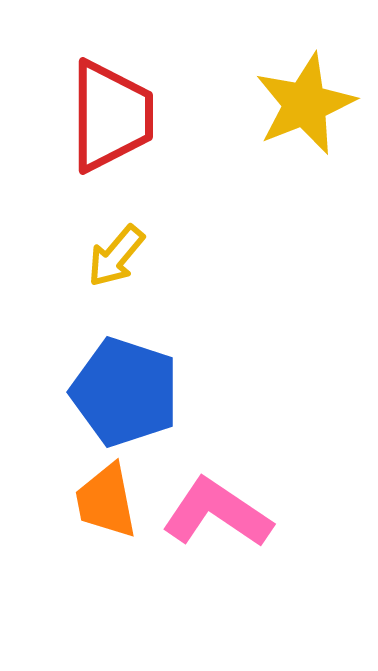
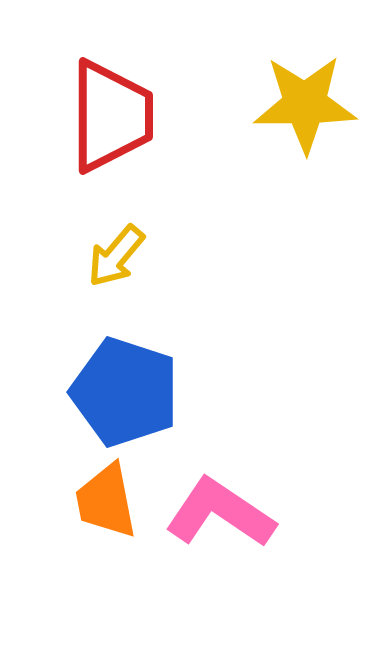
yellow star: rotated 22 degrees clockwise
pink L-shape: moved 3 px right
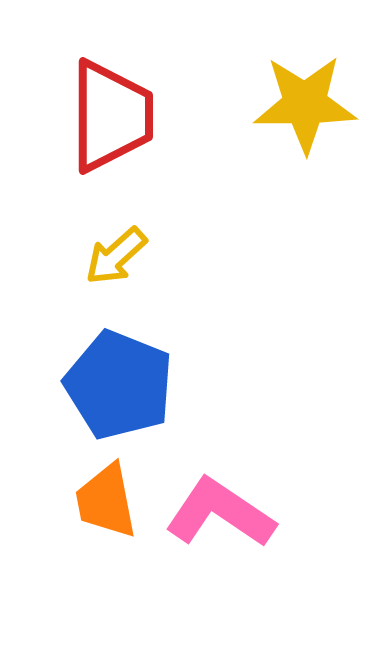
yellow arrow: rotated 8 degrees clockwise
blue pentagon: moved 6 px left, 7 px up; rotated 4 degrees clockwise
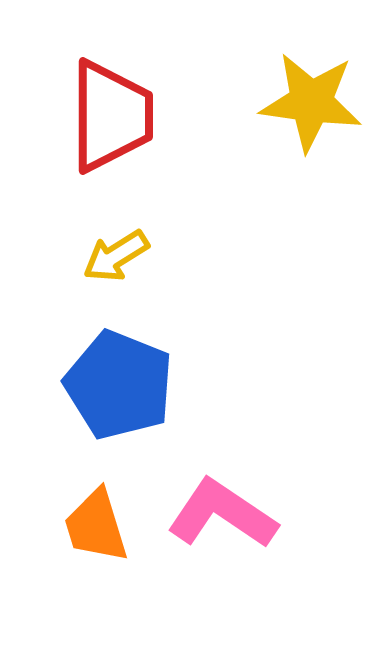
yellow star: moved 6 px right, 2 px up; rotated 8 degrees clockwise
yellow arrow: rotated 10 degrees clockwise
orange trapezoid: moved 10 px left, 25 px down; rotated 6 degrees counterclockwise
pink L-shape: moved 2 px right, 1 px down
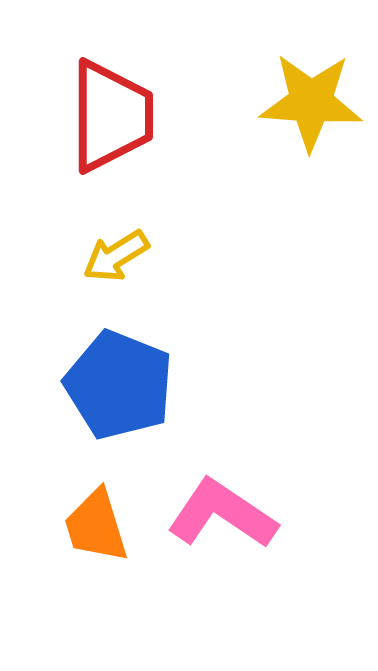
yellow star: rotated 4 degrees counterclockwise
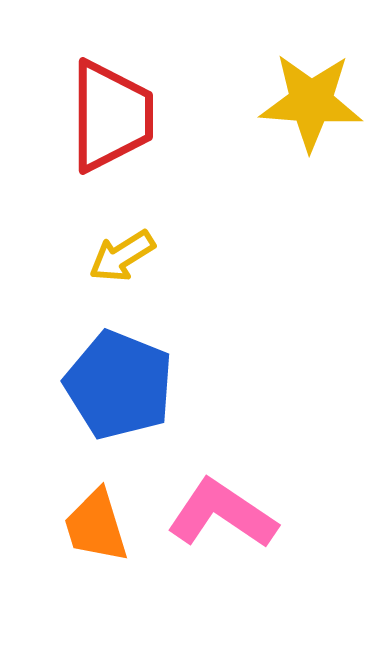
yellow arrow: moved 6 px right
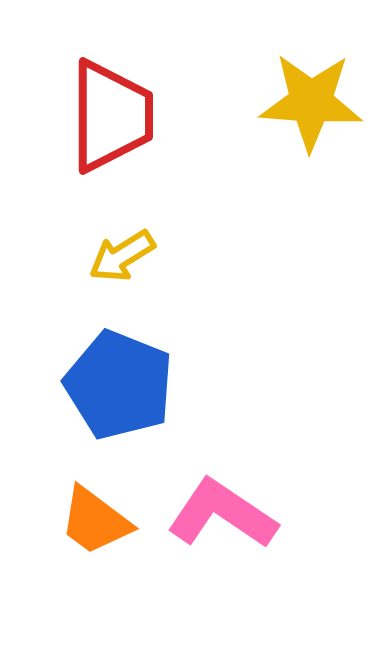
orange trapezoid: moved 1 px left, 5 px up; rotated 36 degrees counterclockwise
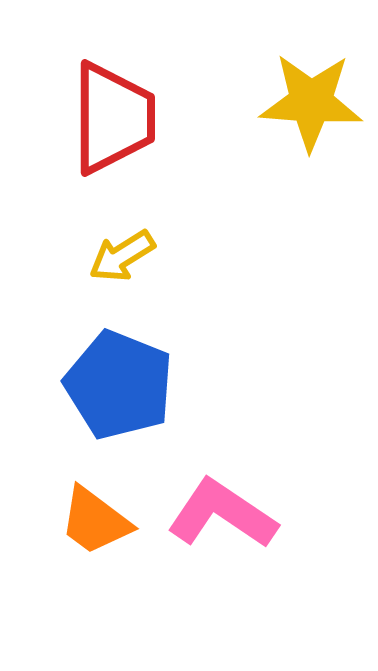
red trapezoid: moved 2 px right, 2 px down
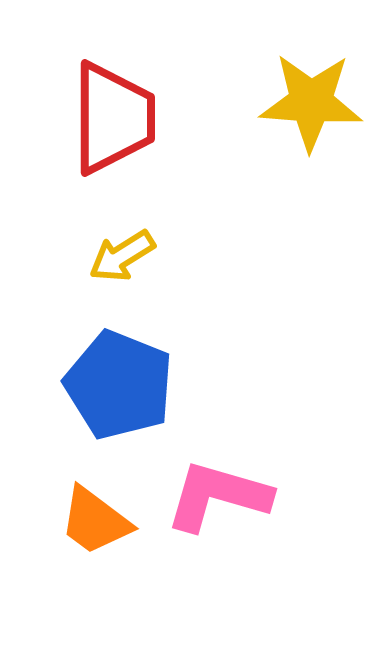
pink L-shape: moved 4 px left, 18 px up; rotated 18 degrees counterclockwise
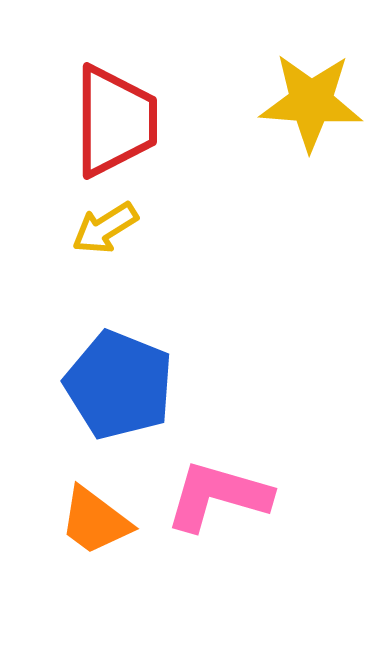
red trapezoid: moved 2 px right, 3 px down
yellow arrow: moved 17 px left, 28 px up
